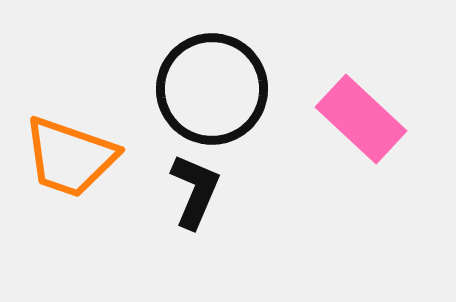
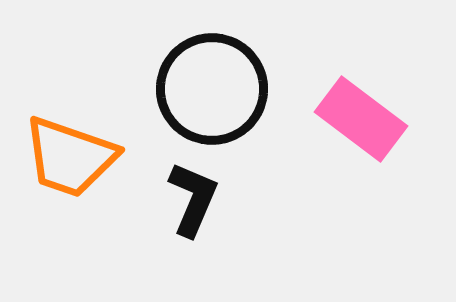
pink rectangle: rotated 6 degrees counterclockwise
black L-shape: moved 2 px left, 8 px down
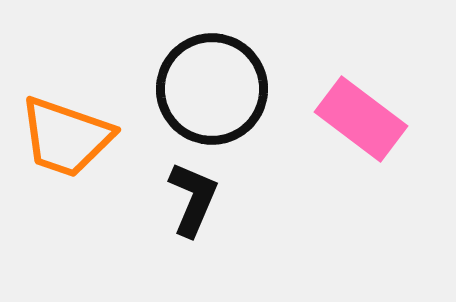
orange trapezoid: moved 4 px left, 20 px up
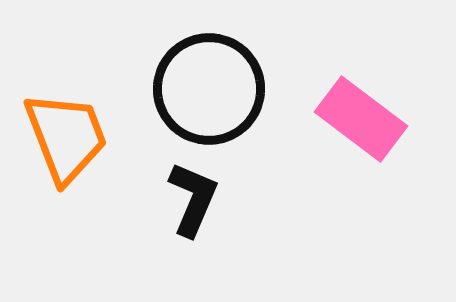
black circle: moved 3 px left
orange trapezoid: rotated 130 degrees counterclockwise
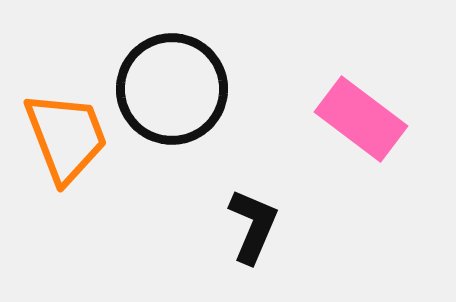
black circle: moved 37 px left
black L-shape: moved 60 px right, 27 px down
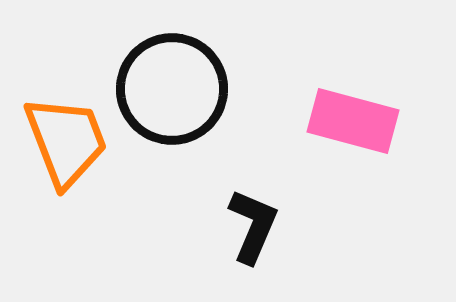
pink rectangle: moved 8 px left, 2 px down; rotated 22 degrees counterclockwise
orange trapezoid: moved 4 px down
